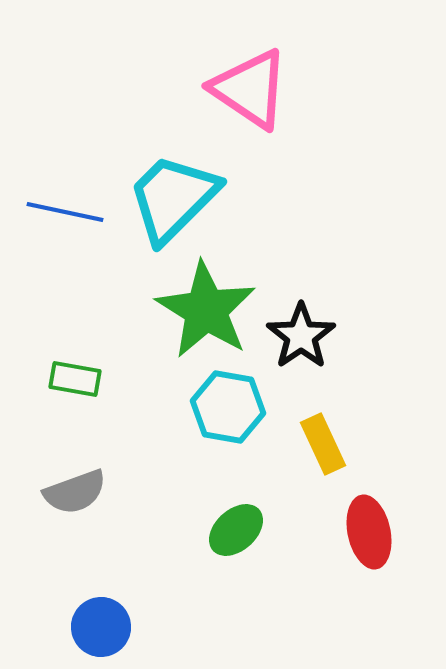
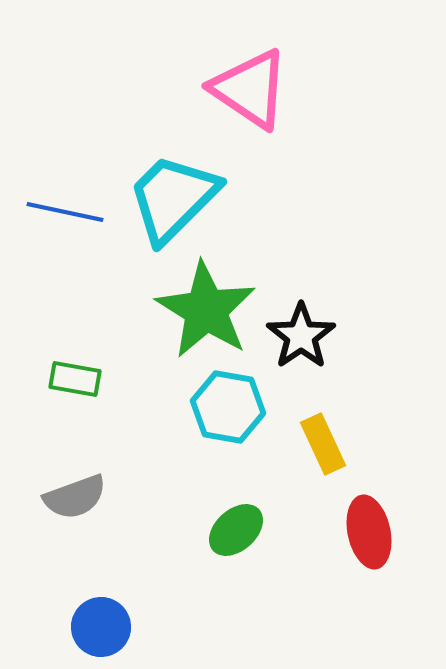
gray semicircle: moved 5 px down
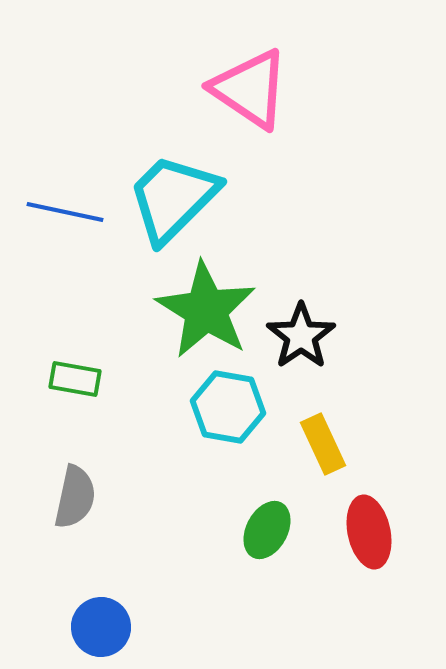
gray semicircle: rotated 58 degrees counterclockwise
green ellipse: moved 31 px right; rotated 20 degrees counterclockwise
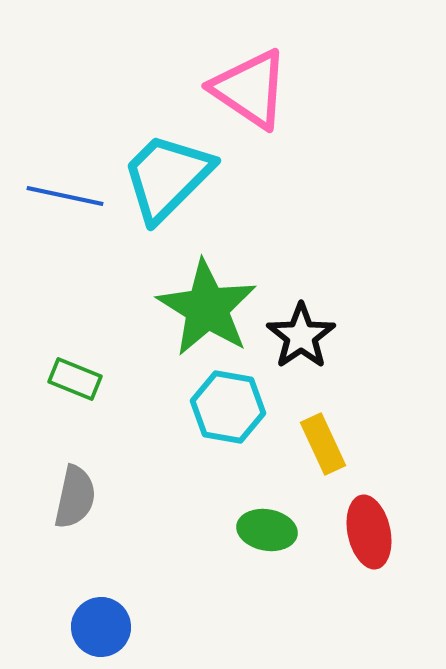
cyan trapezoid: moved 6 px left, 21 px up
blue line: moved 16 px up
green star: moved 1 px right, 2 px up
green rectangle: rotated 12 degrees clockwise
green ellipse: rotated 72 degrees clockwise
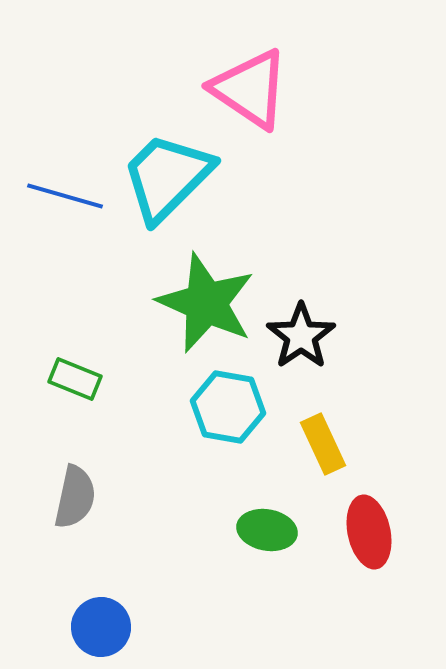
blue line: rotated 4 degrees clockwise
green star: moved 1 px left, 5 px up; rotated 8 degrees counterclockwise
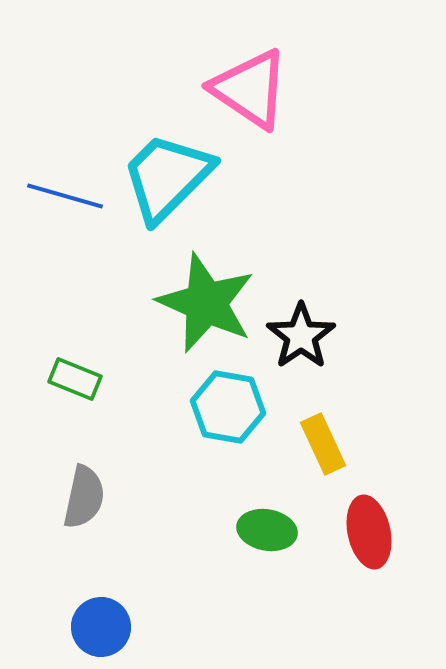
gray semicircle: moved 9 px right
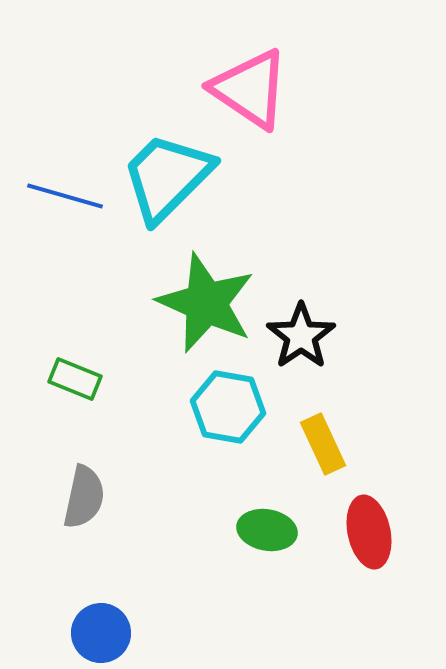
blue circle: moved 6 px down
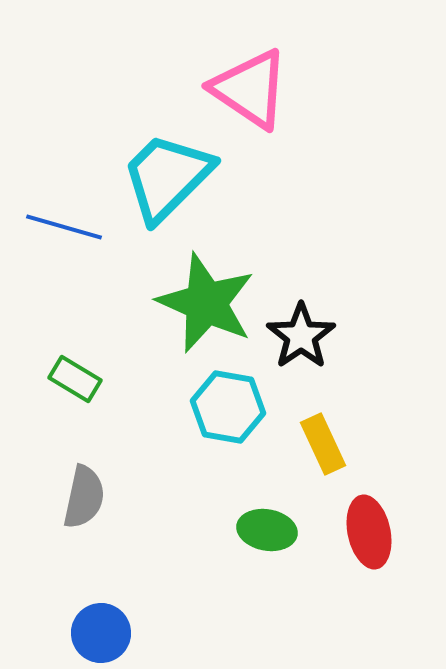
blue line: moved 1 px left, 31 px down
green rectangle: rotated 9 degrees clockwise
